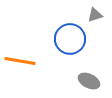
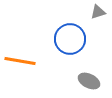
gray triangle: moved 3 px right, 3 px up
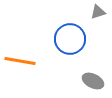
gray ellipse: moved 4 px right
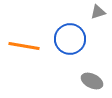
orange line: moved 4 px right, 15 px up
gray ellipse: moved 1 px left
